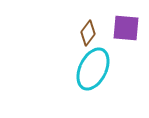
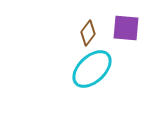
cyan ellipse: moved 1 px left; rotated 21 degrees clockwise
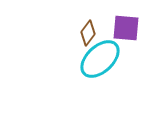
cyan ellipse: moved 8 px right, 10 px up
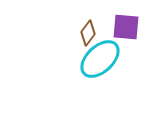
purple square: moved 1 px up
